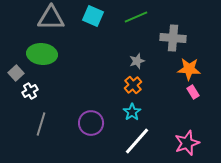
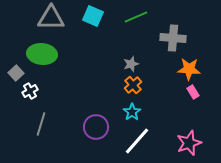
gray star: moved 6 px left, 3 px down
purple circle: moved 5 px right, 4 px down
pink star: moved 2 px right
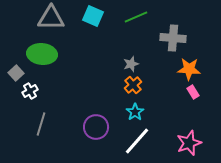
cyan star: moved 3 px right
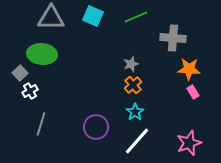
gray square: moved 4 px right
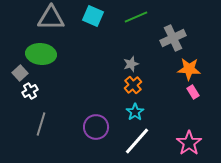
gray cross: rotated 30 degrees counterclockwise
green ellipse: moved 1 px left
pink star: rotated 15 degrees counterclockwise
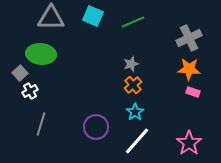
green line: moved 3 px left, 5 px down
gray cross: moved 16 px right
pink rectangle: rotated 40 degrees counterclockwise
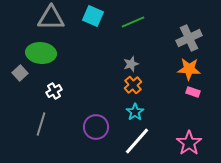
green ellipse: moved 1 px up
white cross: moved 24 px right
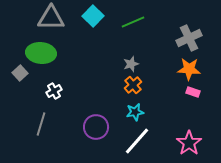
cyan square: rotated 20 degrees clockwise
cyan star: rotated 24 degrees clockwise
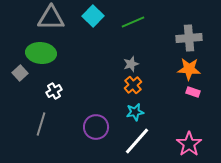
gray cross: rotated 20 degrees clockwise
pink star: moved 1 px down
